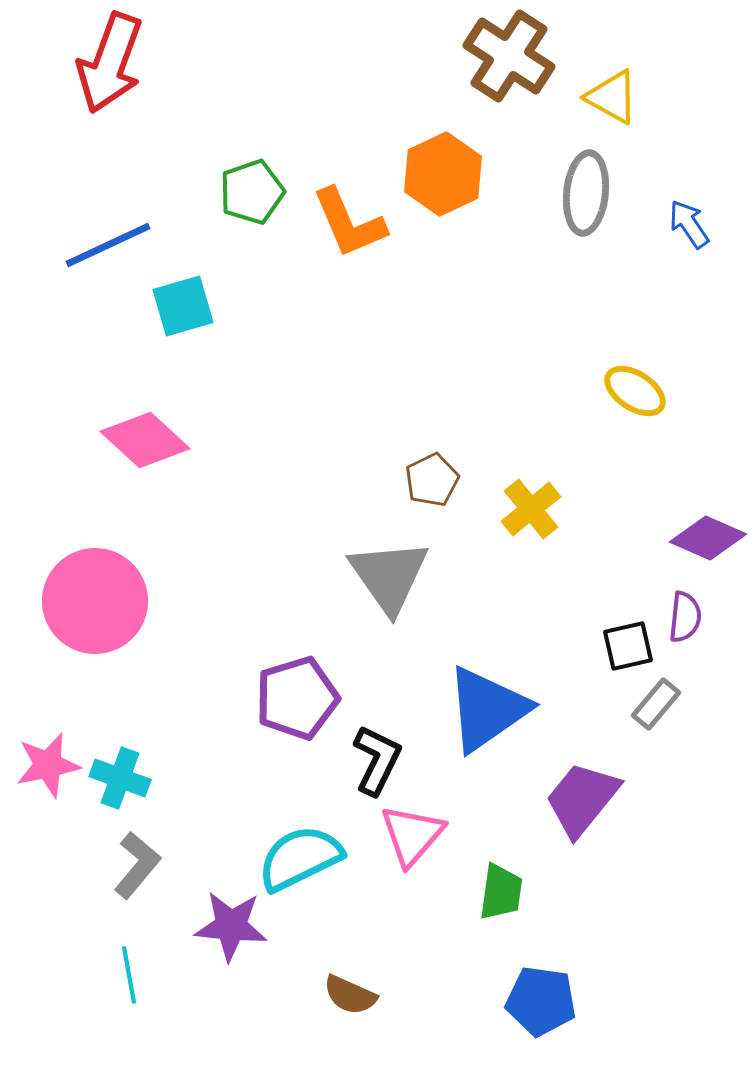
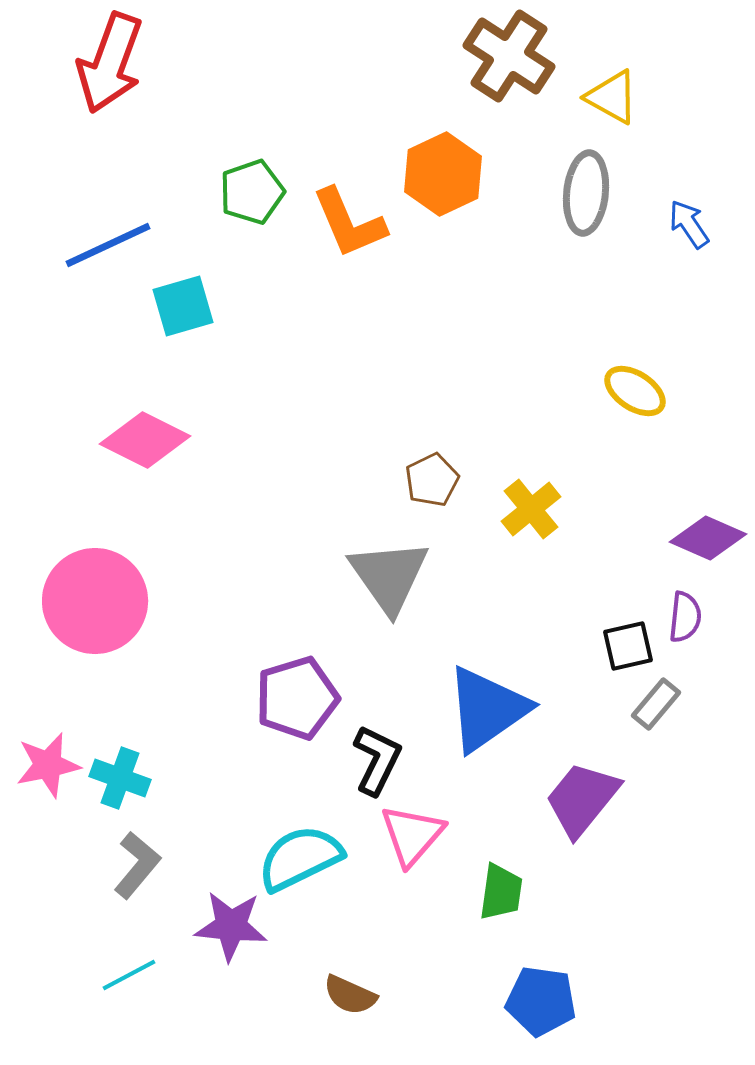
pink diamond: rotated 16 degrees counterclockwise
cyan line: rotated 72 degrees clockwise
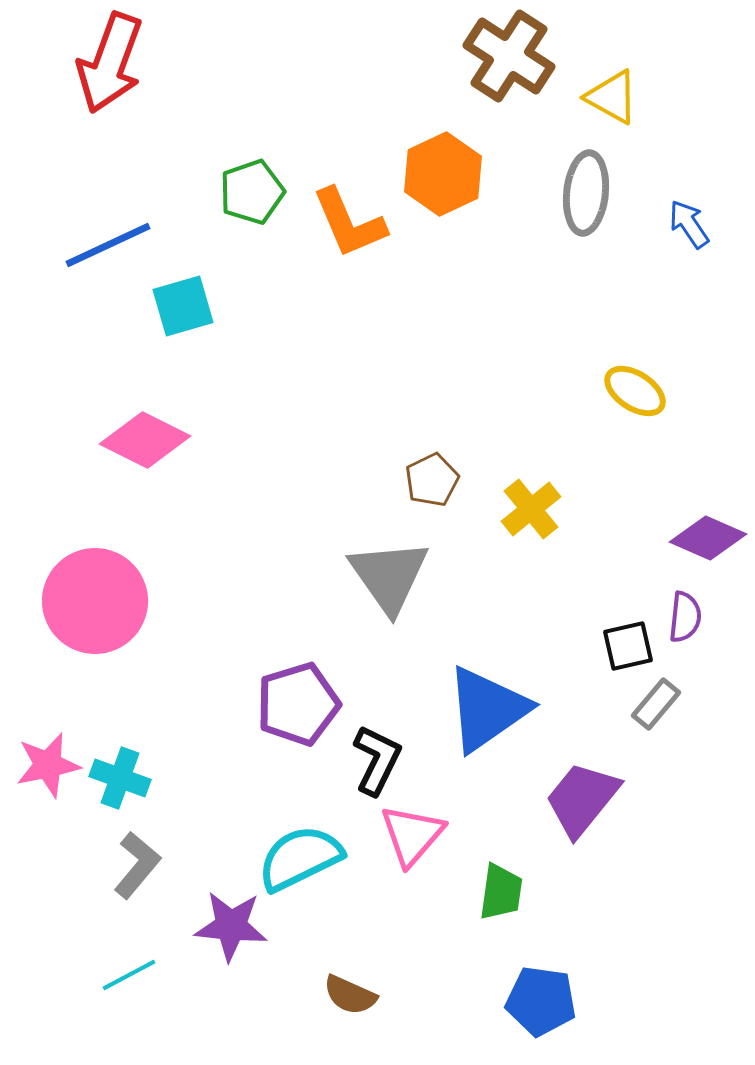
purple pentagon: moved 1 px right, 6 px down
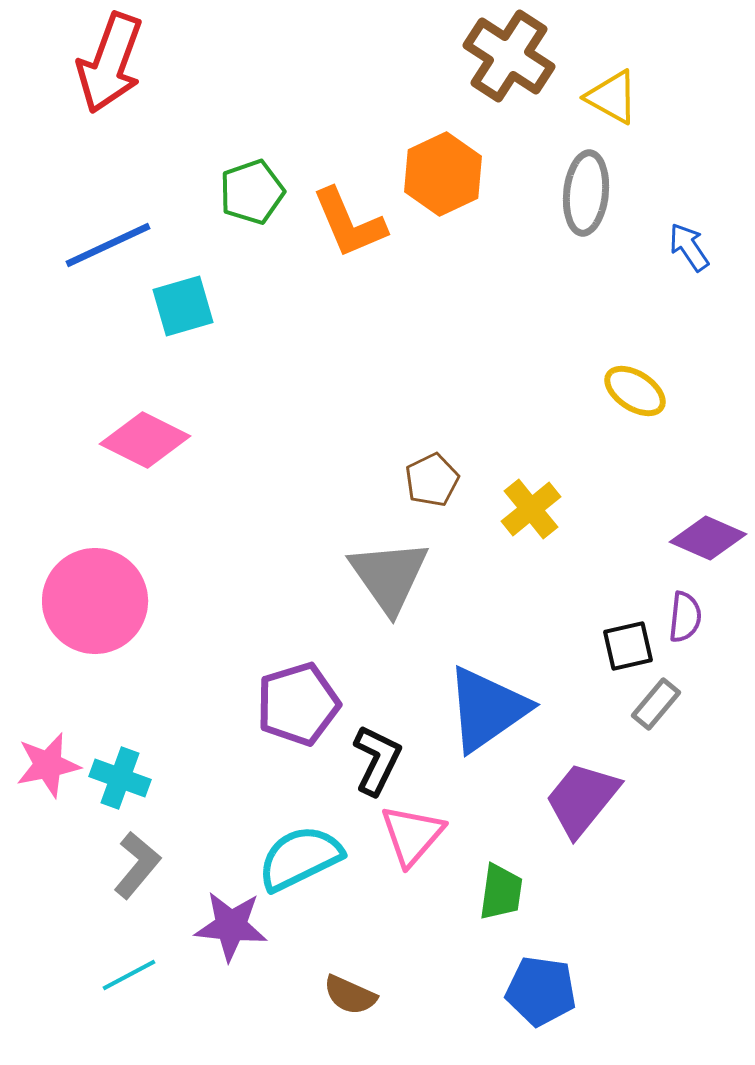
blue arrow: moved 23 px down
blue pentagon: moved 10 px up
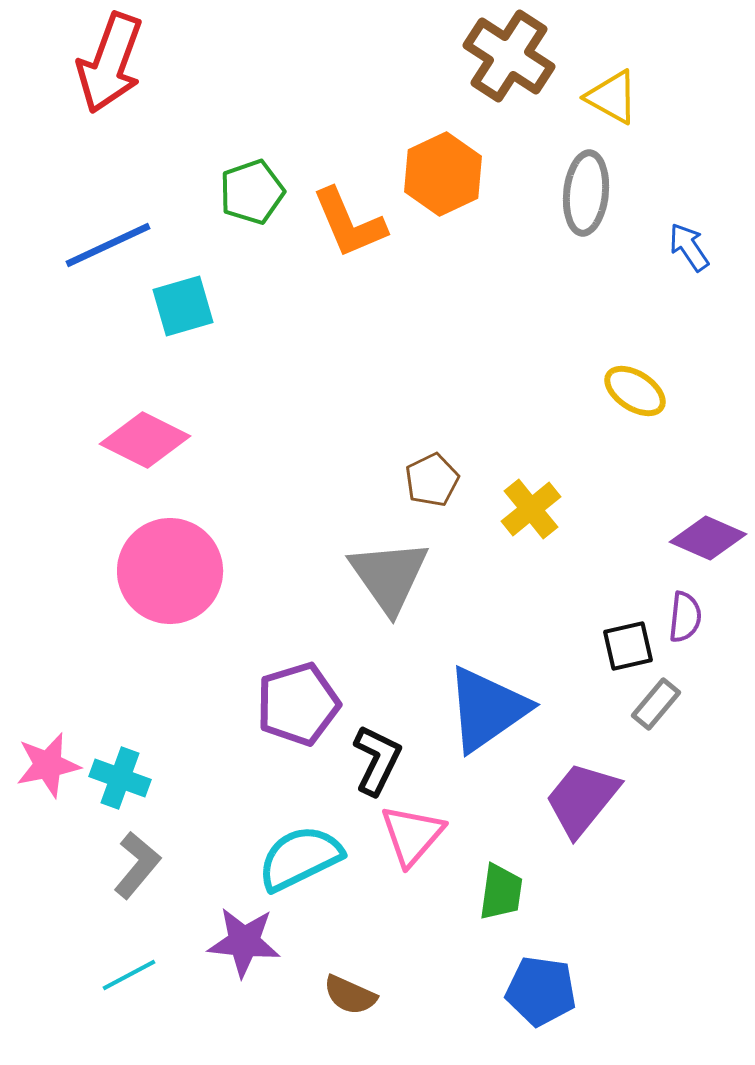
pink circle: moved 75 px right, 30 px up
purple star: moved 13 px right, 16 px down
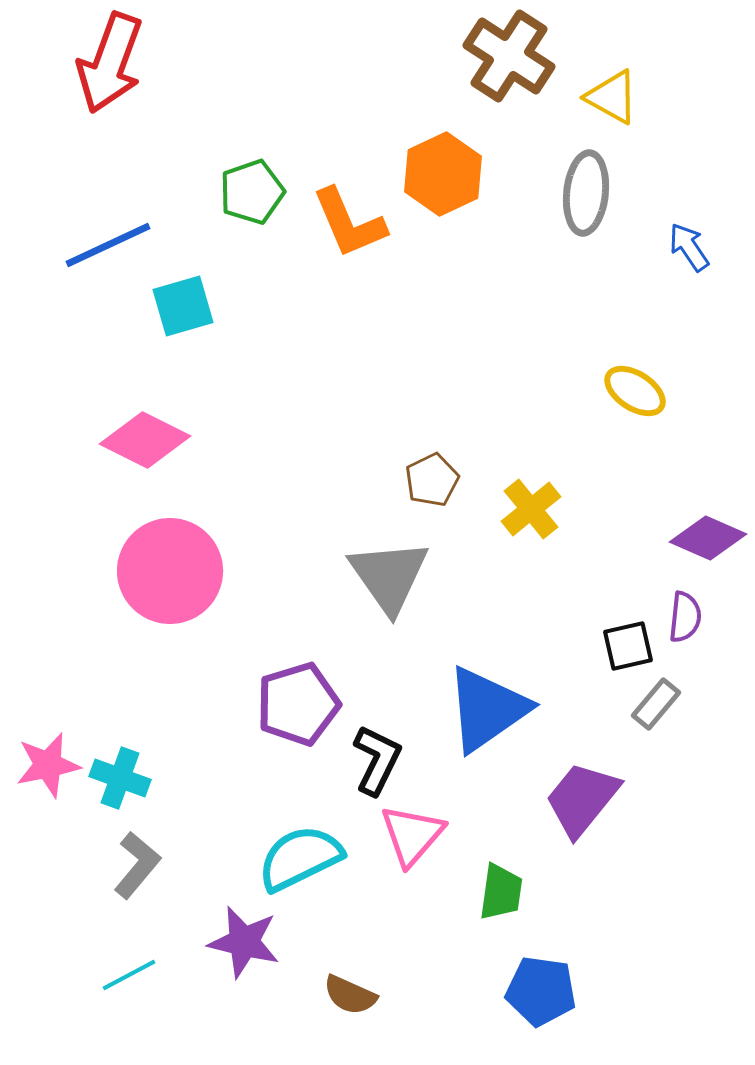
purple star: rotated 8 degrees clockwise
